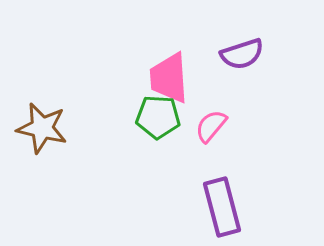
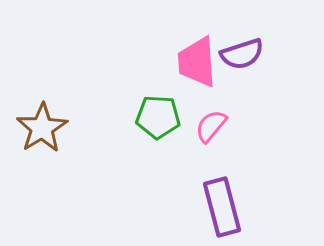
pink trapezoid: moved 28 px right, 16 px up
brown star: rotated 27 degrees clockwise
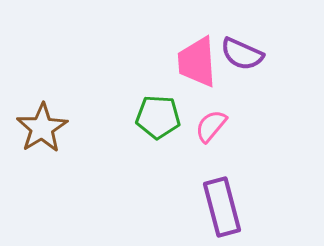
purple semicircle: rotated 42 degrees clockwise
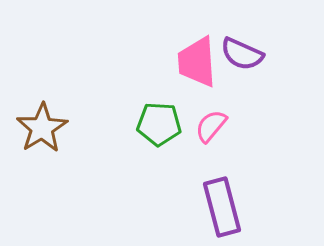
green pentagon: moved 1 px right, 7 px down
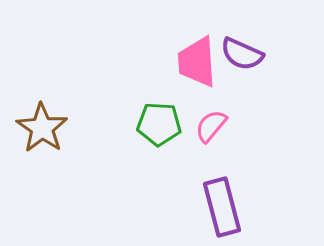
brown star: rotated 6 degrees counterclockwise
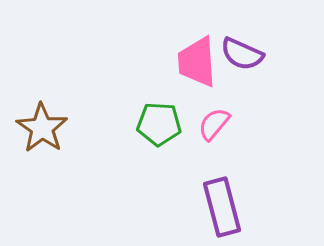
pink semicircle: moved 3 px right, 2 px up
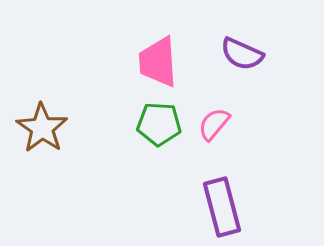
pink trapezoid: moved 39 px left
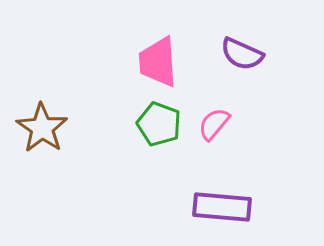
green pentagon: rotated 18 degrees clockwise
purple rectangle: rotated 70 degrees counterclockwise
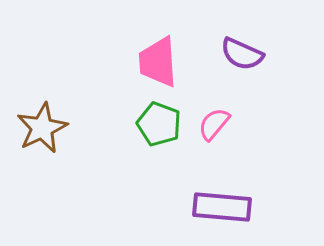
brown star: rotated 12 degrees clockwise
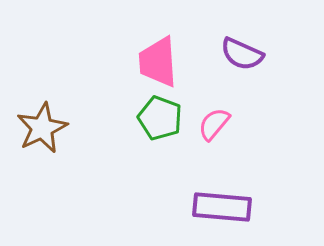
green pentagon: moved 1 px right, 6 px up
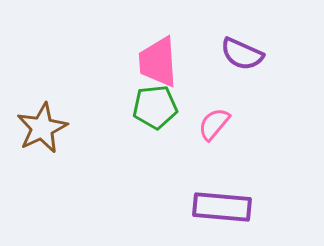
green pentagon: moved 5 px left, 11 px up; rotated 27 degrees counterclockwise
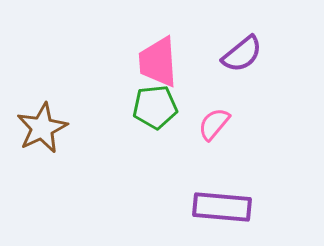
purple semicircle: rotated 63 degrees counterclockwise
